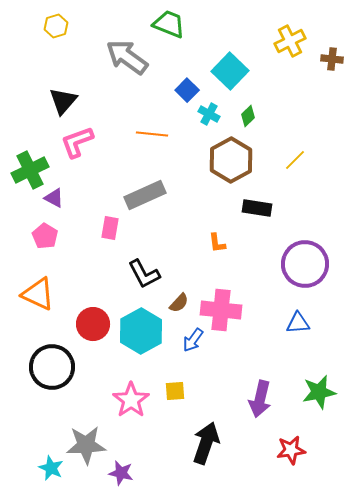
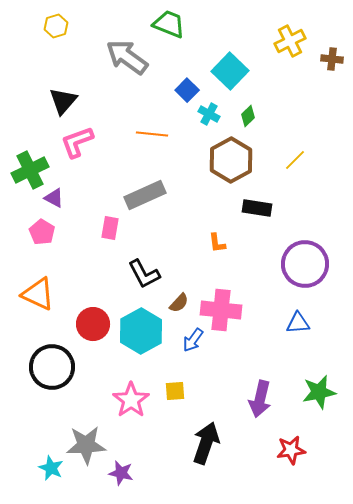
pink pentagon: moved 3 px left, 4 px up
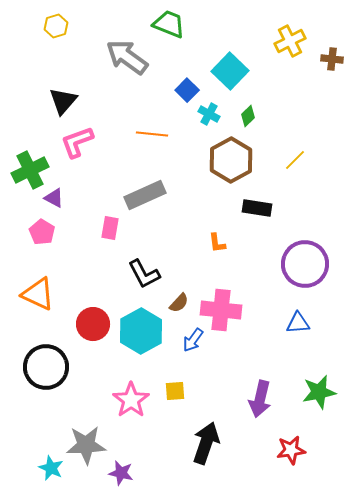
black circle: moved 6 px left
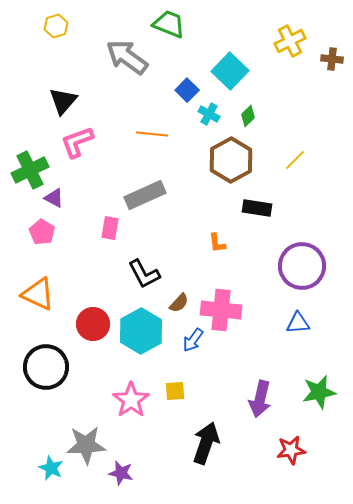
purple circle: moved 3 px left, 2 px down
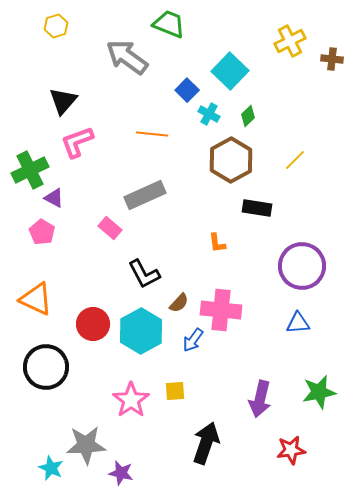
pink rectangle: rotated 60 degrees counterclockwise
orange triangle: moved 2 px left, 5 px down
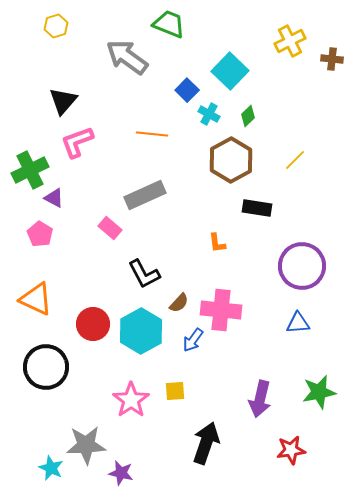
pink pentagon: moved 2 px left, 2 px down
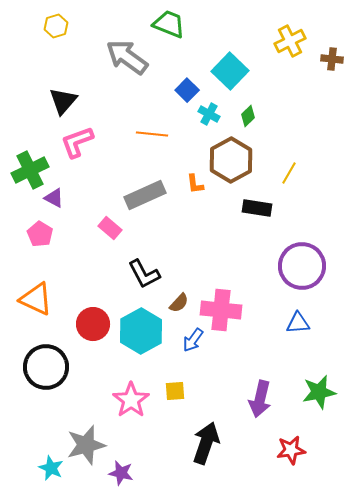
yellow line: moved 6 px left, 13 px down; rotated 15 degrees counterclockwise
orange L-shape: moved 22 px left, 59 px up
gray star: rotated 12 degrees counterclockwise
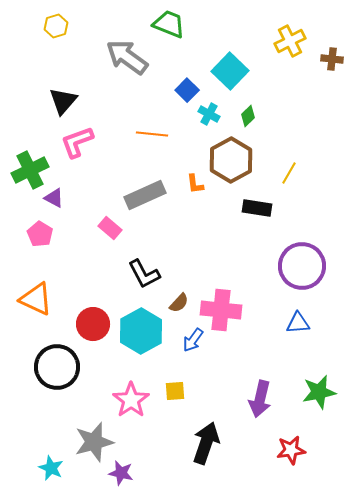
black circle: moved 11 px right
gray star: moved 8 px right, 3 px up
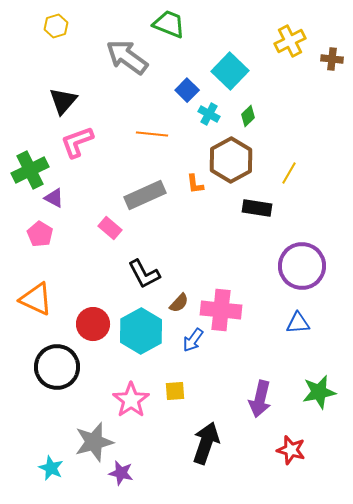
red star: rotated 24 degrees clockwise
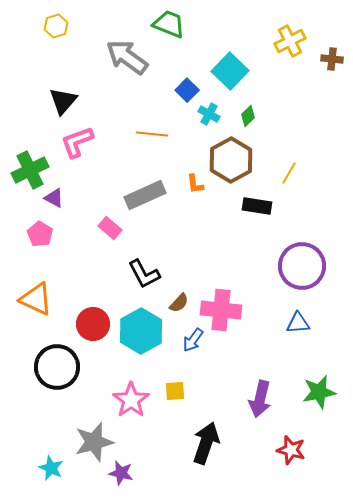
black rectangle: moved 2 px up
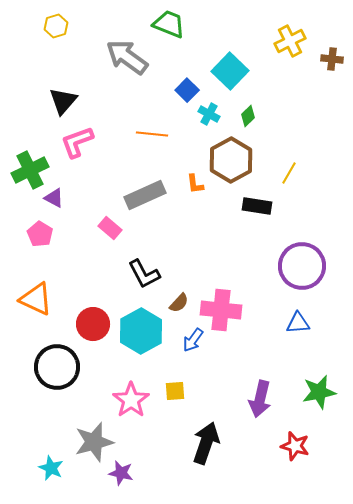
red star: moved 4 px right, 4 px up
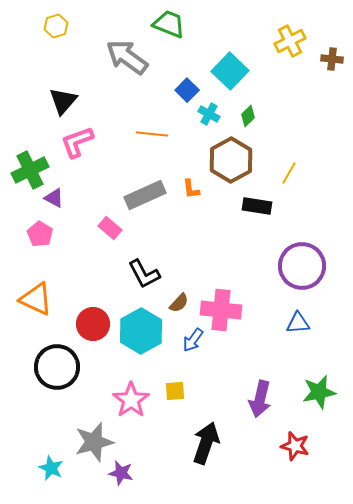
orange L-shape: moved 4 px left, 5 px down
